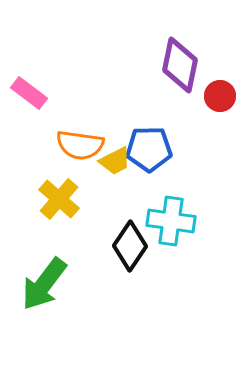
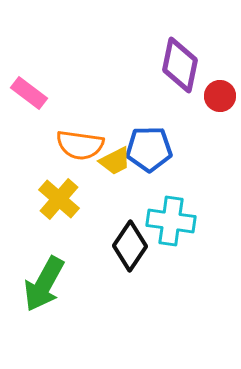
green arrow: rotated 8 degrees counterclockwise
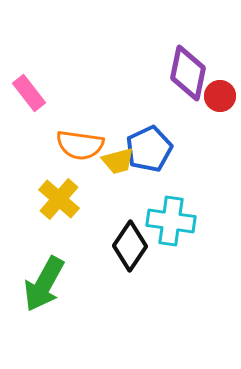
purple diamond: moved 8 px right, 8 px down
pink rectangle: rotated 15 degrees clockwise
blue pentagon: rotated 24 degrees counterclockwise
yellow trapezoid: moved 3 px right; rotated 12 degrees clockwise
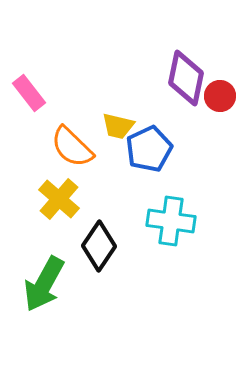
purple diamond: moved 2 px left, 5 px down
orange semicircle: moved 8 px left, 2 px down; rotated 36 degrees clockwise
yellow trapezoid: moved 35 px up; rotated 28 degrees clockwise
black diamond: moved 31 px left
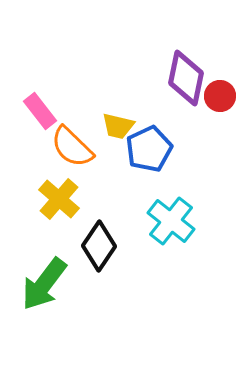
pink rectangle: moved 11 px right, 18 px down
cyan cross: rotated 30 degrees clockwise
green arrow: rotated 8 degrees clockwise
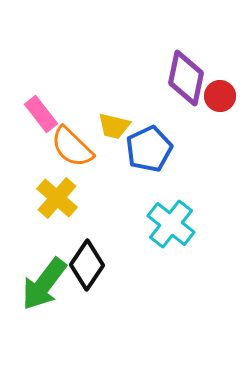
pink rectangle: moved 1 px right, 3 px down
yellow trapezoid: moved 4 px left
yellow cross: moved 2 px left, 1 px up
cyan cross: moved 3 px down
black diamond: moved 12 px left, 19 px down
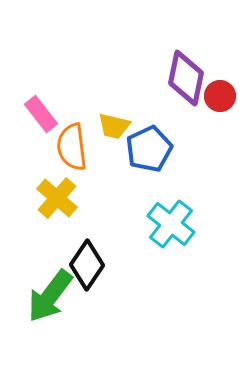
orange semicircle: rotated 39 degrees clockwise
green arrow: moved 6 px right, 12 px down
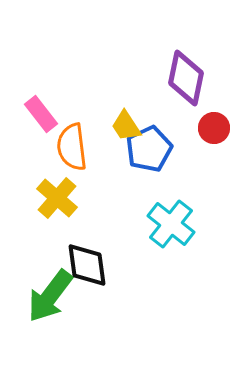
red circle: moved 6 px left, 32 px down
yellow trapezoid: moved 12 px right; rotated 44 degrees clockwise
black diamond: rotated 42 degrees counterclockwise
